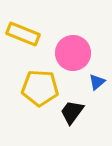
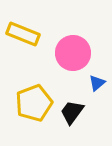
blue triangle: moved 1 px down
yellow pentagon: moved 6 px left, 15 px down; rotated 24 degrees counterclockwise
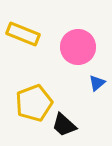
pink circle: moved 5 px right, 6 px up
black trapezoid: moved 8 px left, 13 px down; rotated 84 degrees counterclockwise
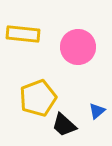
yellow rectangle: rotated 16 degrees counterclockwise
blue triangle: moved 28 px down
yellow pentagon: moved 4 px right, 5 px up
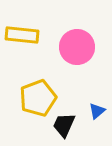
yellow rectangle: moved 1 px left, 1 px down
pink circle: moved 1 px left
black trapezoid: rotated 72 degrees clockwise
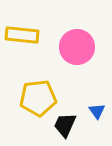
yellow pentagon: rotated 15 degrees clockwise
blue triangle: rotated 24 degrees counterclockwise
black trapezoid: moved 1 px right
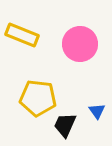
yellow rectangle: rotated 16 degrees clockwise
pink circle: moved 3 px right, 3 px up
yellow pentagon: rotated 12 degrees clockwise
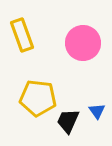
yellow rectangle: rotated 48 degrees clockwise
pink circle: moved 3 px right, 1 px up
black trapezoid: moved 3 px right, 4 px up
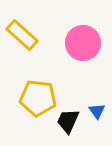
yellow rectangle: rotated 28 degrees counterclockwise
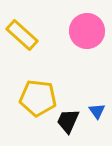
pink circle: moved 4 px right, 12 px up
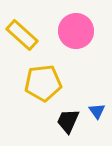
pink circle: moved 11 px left
yellow pentagon: moved 5 px right, 15 px up; rotated 12 degrees counterclockwise
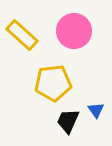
pink circle: moved 2 px left
yellow pentagon: moved 10 px right
blue triangle: moved 1 px left, 1 px up
